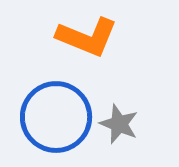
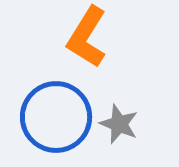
orange L-shape: rotated 100 degrees clockwise
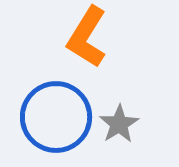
gray star: rotated 18 degrees clockwise
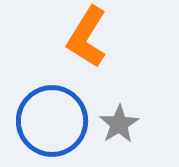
blue circle: moved 4 px left, 4 px down
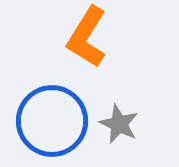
gray star: rotated 15 degrees counterclockwise
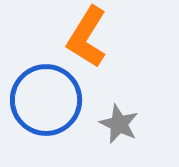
blue circle: moved 6 px left, 21 px up
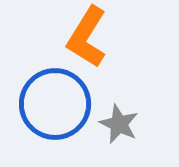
blue circle: moved 9 px right, 4 px down
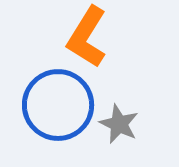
blue circle: moved 3 px right, 1 px down
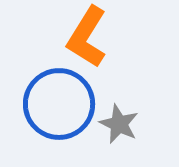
blue circle: moved 1 px right, 1 px up
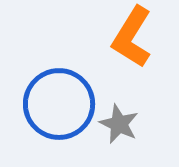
orange L-shape: moved 45 px right
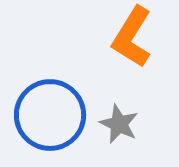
blue circle: moved 9 px left, 11 px down
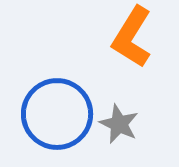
blue circle: moved 7 px right, 1 px up
